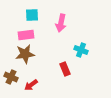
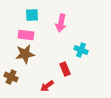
pink rectangle: rotated 14 degrees clockwise
red arrow: moved 16 px right, 1 px down
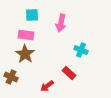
brown star: rotated 30 degrees counterclockwise
red rectangle: moved 4 px right, 4 px down; rotated 24 degrees counterclockwise
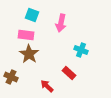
cyan square: rotated 24 degrees clockwise
brown star: moved 4 px right
red arrow: rotated 80 degrees clockwise
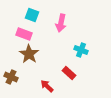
pink rectangle: moved 2 px left, 1 px up; rotated 14 degrees clockwise
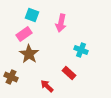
pink rectangle: rotated 56 degrees counterclockwise
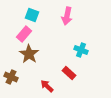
pink arrow: moved 6 px right, 7 px up
pink rectangle: rotated 14 degrees counterclockwise
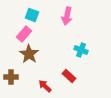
red rectangle: moved 3 px down
brown cross: rotated 24 degrees counterclockwise
red arrow: moved 2 px left
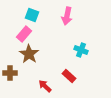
brown cross: moved 1 px left, 4 px up
